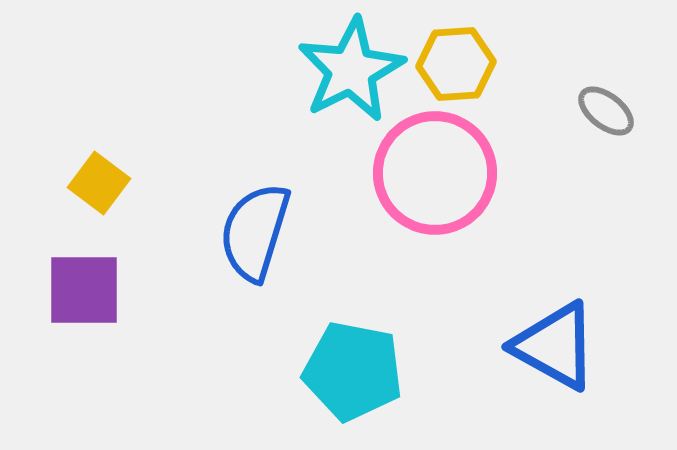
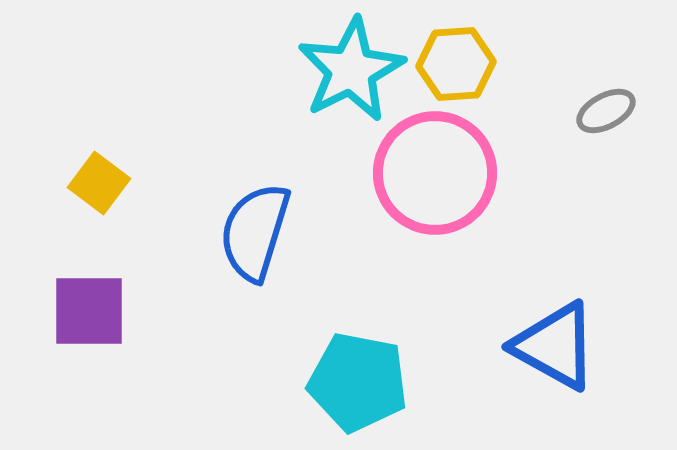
gray ellipse: rotated 66 degrees counterclockwise
purple square: moved 5 px right, 21 px down
cyan pentagon: moved 5 px right, 11 px down
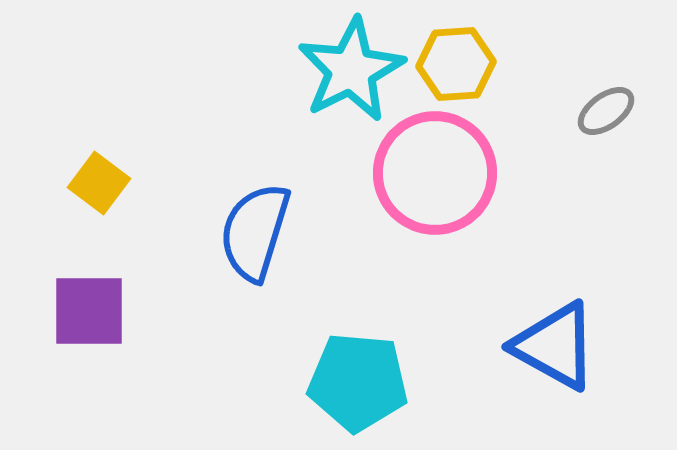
gray ellipse: rotated 8 degrees counterclockwise
cyan pentagon: rotated 6 degrees counterclockwise
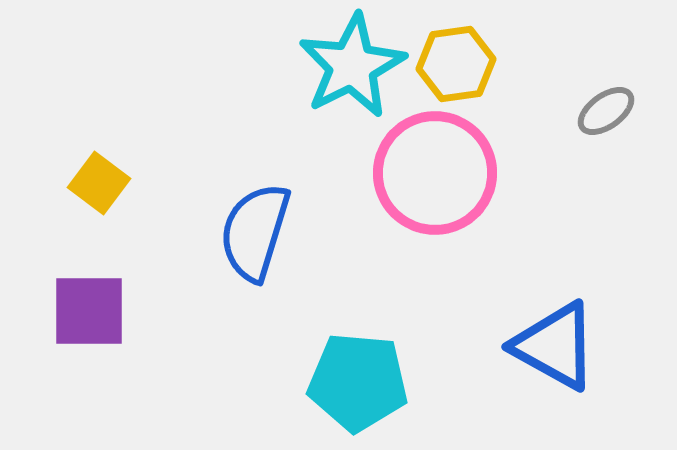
yellow hexagon: rotated 4 degrees counterclockwise
cyan star: moved 1 px right, 4 px up
